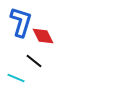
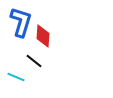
red diamond: rotated 30 degrees clockwise
cyan line: moved 1 px up
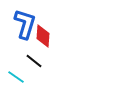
blue L-shape: moved 4 px right, 2 px down
cyan line: rotated 12 degrees clockwise
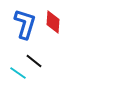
red diamond: moved 10 px right, 14 px up
cyan line: moved 2 px right, 4 px up
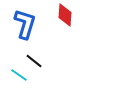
red diamond: moved 12 px right, 7 px up
cyan line: moved 1 px right, 2 px down
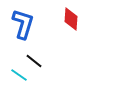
red diamond: moved 6 px right, 4 px down
blue L-shape: moved 2 px left
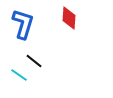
red diamond: moved 2 px left, 1 px up
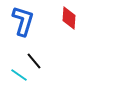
blue L-shape: moved 3 px up
black line: rotated 12 degrees clockwise
